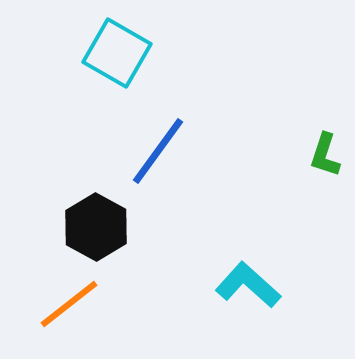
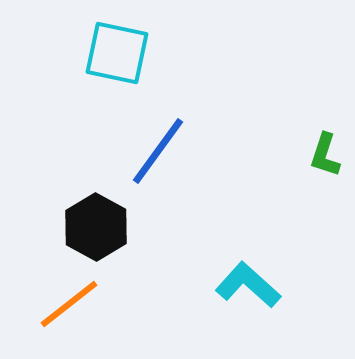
cyan square: rotated 18 degrees counterclockwise
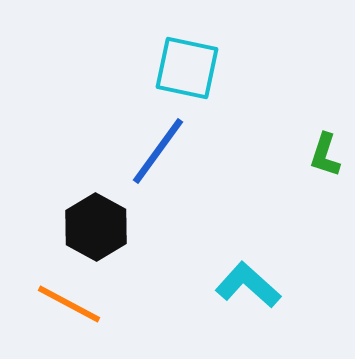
cyan square: moved 70 px right, 15 px down
orange line: rotated 66 degrees clockwise
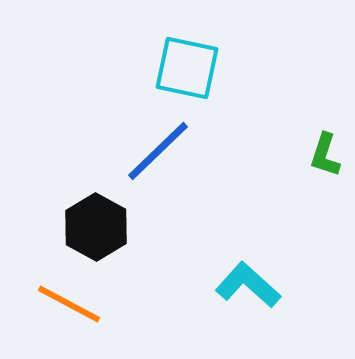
blue line: rotated 10 degrees clockwise
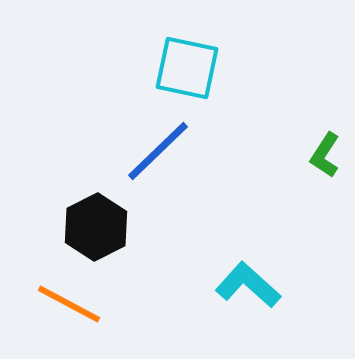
green L-shape: rotated 15 degrees clockwise
black hexagon: rotated 4 degrees clockwise
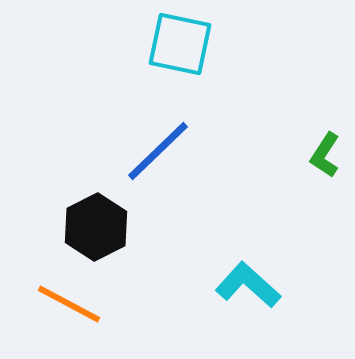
cyan square: moved 7 px left, 24 px up
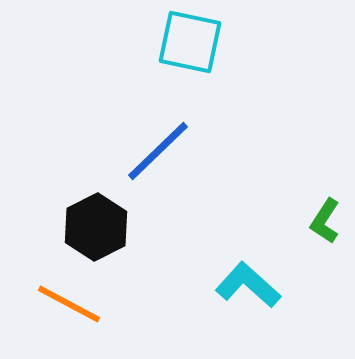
cyan square: moved 10 px right, 2 px up
green L-shape: moved 66 px down
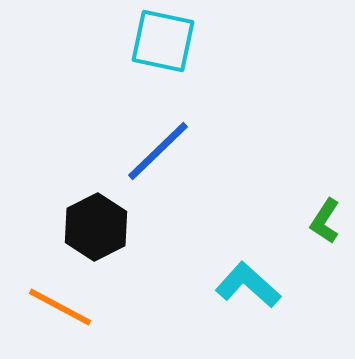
cyan square: moved 27 px left, 1 px up
orange line: moved 9 px left, 3 px down
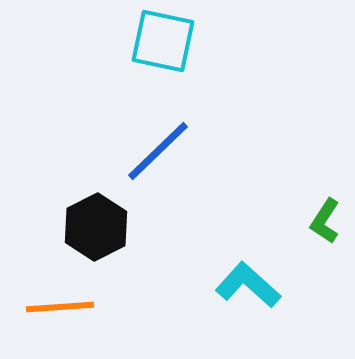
orange line: rotated 32 degrees counterclockwise
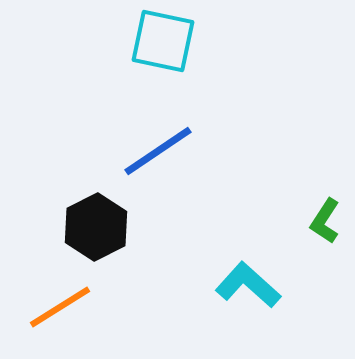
blue line: rotated 10 degrees clockwise
orange line: rotated 28 degrees counterclockwise
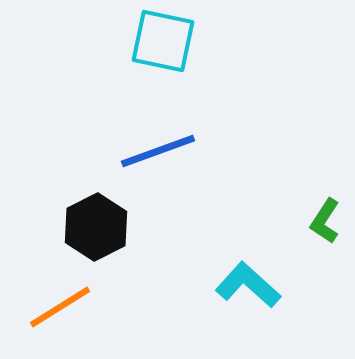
blue line: rotated 14 degrees clockwise
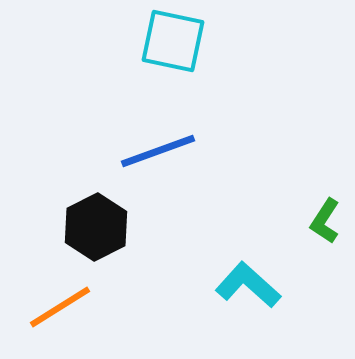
cyan square: moved 10 px right
